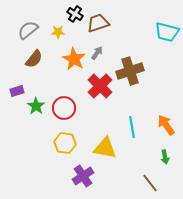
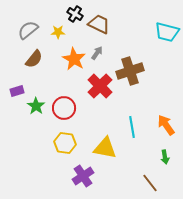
brown trapezoid: moved 1 px right, 1 px down; rotated 45 degrees clockwise
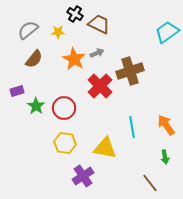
cyan trapezoid: rotated 130 degrees clockwise
gray arrow: rotated 32 degrees clockwise
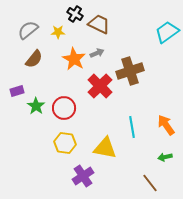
green arrow: rotated 88 degrees clockwise
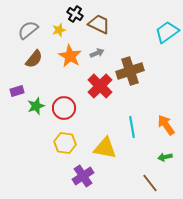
yellow star: moved 1 px right, 2 px up; rotated 16 degrees counterclockwise
orange star: moved 4 px left, 3 px up
green star: rotated 18 degrees clockwise
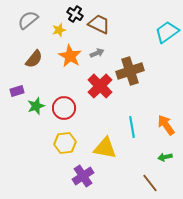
gray semicircle: moved 10 px up
yellow hexagon: rotated 15 degrees counterclockwise
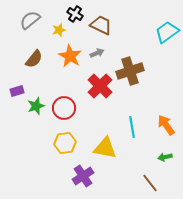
gray semicircle: moved 2 px right
brown trapezoid: moved 2 px right, 1 px down
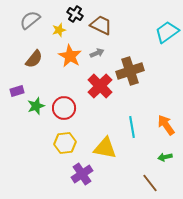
purple cross: moved 1 px left, 2 px up
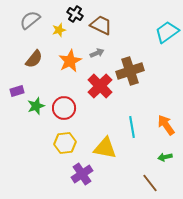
orange star: moved 5 px down; rotated 15 degrees clockwise
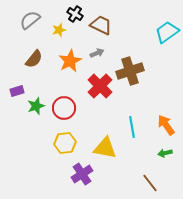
green arrow: moved 4 px up
